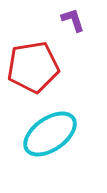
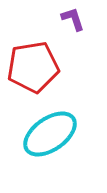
purple L-shape: moved 1 px up
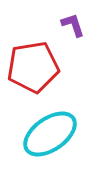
purple L-shape: moved 6 px down
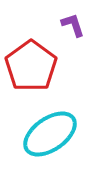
red pentagon: moved 2 px left, 1 px up; rotated 27 degrees counterclockwise
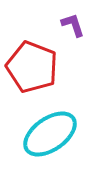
red pentagon: moved 1 px right, 1 px down; rotated 15 degrees counterclockwise
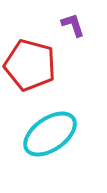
red pentagon: moved 2 px left, 2 px up; rotated 6 degrees counterclockwise
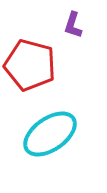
purple L-shape: rotated 144 degrees counterclockwise
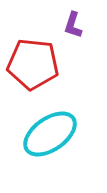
red pentagon: moved 3 px right, 1 px up; rotated 9 degrees counterclockwise
